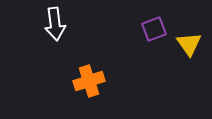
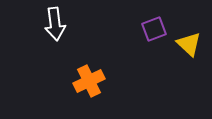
yellow triangle: rotated 12 degrees counterclockwise
orange cross: rotated 8 degrees counterclockwise
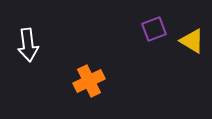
white arrow: moved 27 px left, 21 px down
yellow triangle: moved 3 px right, 3 px up; rotated 12 degrees counterclockwise
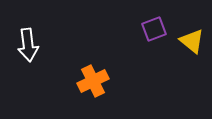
yellow triangle: rotated 8 degrees clockwise
orange cross: moved 4 px right
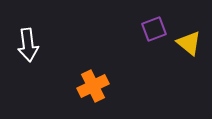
yellow triangle: moved 3 px left, 2 px down
orange cross: moved 5 px down
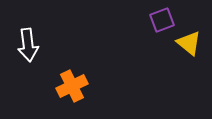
purple square: moved 8 px right, 9 px up
orange cross: moved 21 px left
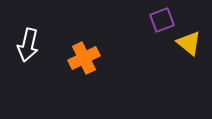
white arrow: rotated 20 degrees clockwise
orange cross: moved 12 px right, 28 px up
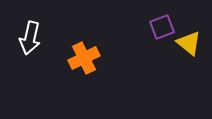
purple square: moved 7 px down
white arrow: moved 2 px right, 7 px up
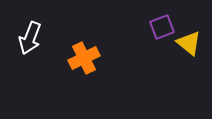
white arrow: rotated 8 degrees clockwise
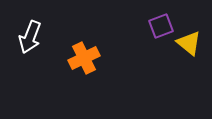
purple square: moved 1 px left, 1 px up
white arrow: moved 1 px up
